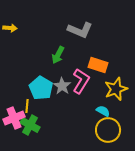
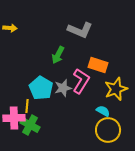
gray star: moved 1 px right, 2 px down; rotated 24 degrees clockwise
pink cross: rotated 20 degrees clockwise
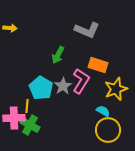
gray L-shape: moved 7 px right
gray star: moved 2 px up; rotated 18 degrees counterclockwise
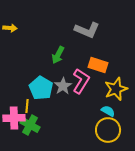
cyan semicircle: moved 5 px right
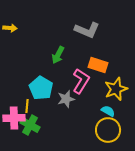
gray star: moved 3 px right, 13 px down; rotated 18 degrees clockwise
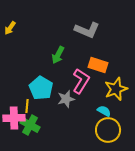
yellow arrow: rotated 120 degrees clockwise
cyan semicircle: moved 4 px left
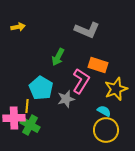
yellow arrow: moved 8 px right, 1 px up; rotated 136 degrees counterclockwise
green arrow: moved 2 px down
yellow circle: moved 2 px left
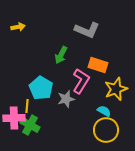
green arrow: moved 3 px right, 2 px up
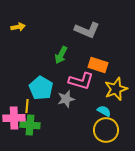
pink L-shape: rotated 75 degrees clockwise
green cross: rotated 24 degrees counterclockwise
